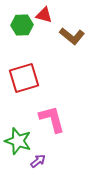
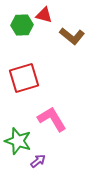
pink L-shape: rotated 16 degrees counterclockwise
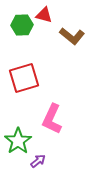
pink L-shape: rotated 124 degrees counterclockwise
green star: rotated 20 degrees clockwise
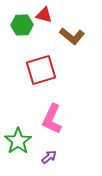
red square: moved 17 px right, 8 px up
purple arrow: moved 11 px right, 4 px up
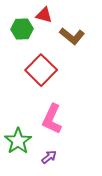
green hexagon: moved 4 px down
red square: rotated 28 degrees counterclockwise
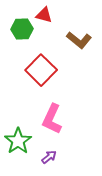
brown L-shape: moved 7 px right, 4 px down
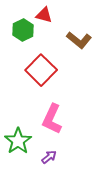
green hexagon: moved 1 px right, 1 px down; rotated 25 degrees counterclockwise
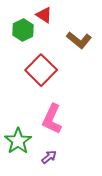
red triangle: rotated 18 degrees clockwise
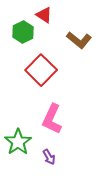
green hexagon: moved 2 px down
green star: moved 1 px down
purple arrow: rotated 98 degrees clockwise
